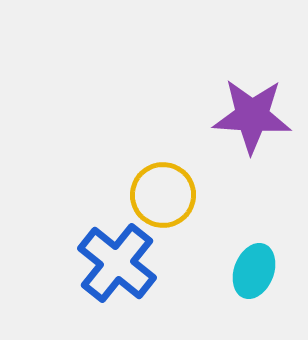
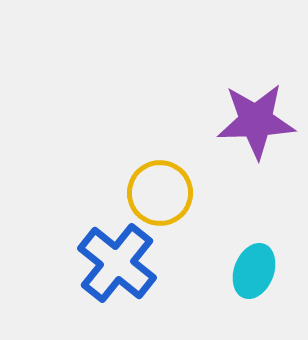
purple star: moved 4 px right, 5 px down; rotated 6 degrees counterclockwise
yellow circle: moved 3 px left, 2 px up
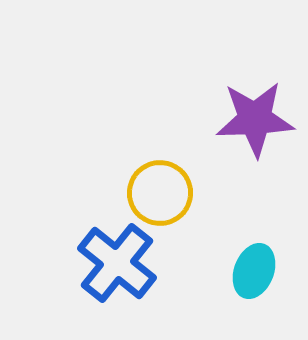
purple star: moved 1 px left, 2 px up
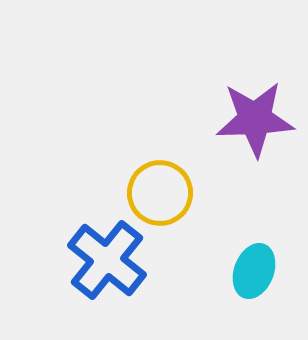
blue cross: moved 10 px left, 3 px up
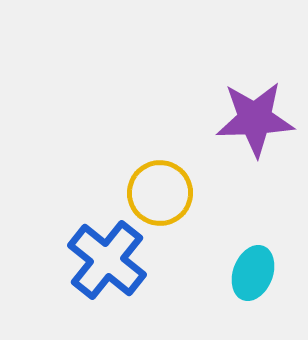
cyan ellipse: moved 1 px left, 2 px down
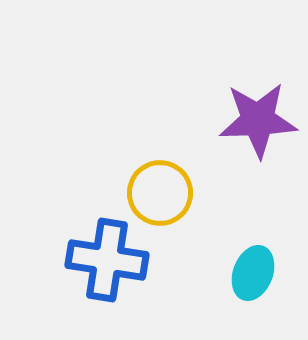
purple star: moved 3 px right, 1 px down
blue cross: rotated 30 degrees counterclockwise
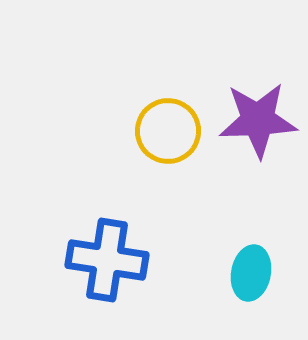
yellow circle: moved 8 px right, 62 px up
cyan ellipse: moved 2 px left; rotated 10 degrees counterclockwise
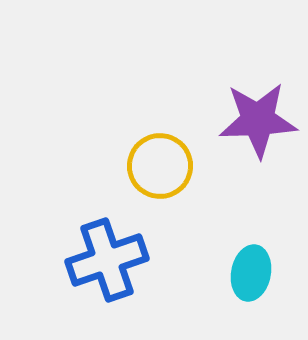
yellow circle: moved 8 px left, 35 px down
blue cross: rotated 28 degrees counterclockwise
